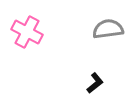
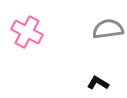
black L-shape: moved 3 px right; rotated 110 degrees counterclockwise
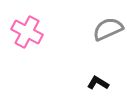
gray semicircle: rotated 16 degrees counterclockwise
